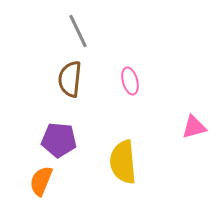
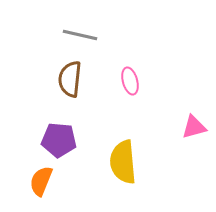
gray line: moved 2 px right, 4 px down; rotated 52 degrees counterclockwise
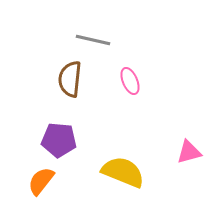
gray line: moved 13 px right, 5 px down
pink ellipse: rotated 8 degrees counterclockwise
pink triangle: moved 5 px left, 25 px down
yellow semicircle: moved 10 px down; rotated 117 degrees clockwise
orange semicircle: rotated 16 degrees clockwise
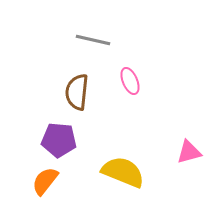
brown semicircle: moved 7 px right, 13 px down
orange semicircle: moved 4 px right
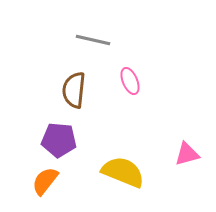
brown semicircle: moved 3 px left, 2 px up
pink triangle: moved 2 px left, 2 px down
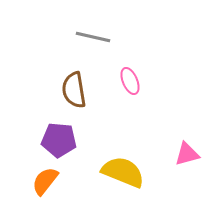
gray line: moved 3 px up
brown semicircle: rotated 15 degrees counterclockwise
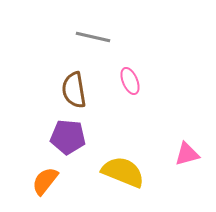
purple pentagon: moved 9 px right, 3 px up
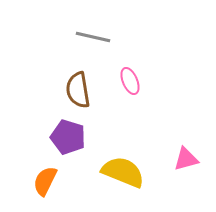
brown semicircle: moved 4 px right
purple pentagon: rotated 12 degrees clockwise
pink triangle: moved 1 px left, 5 px down
orange semicircle: rotated 12 degrees counterclockwise
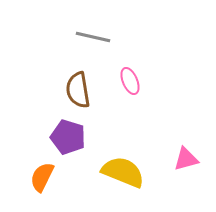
orange semicircle: moved 3 px left, 4 px up
